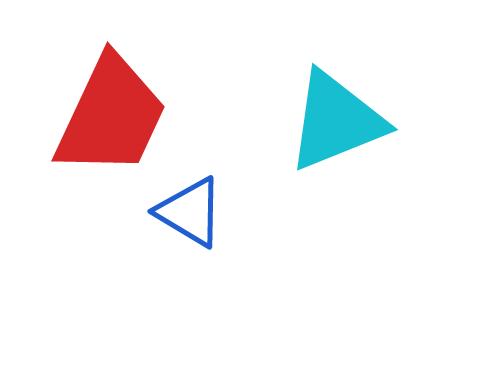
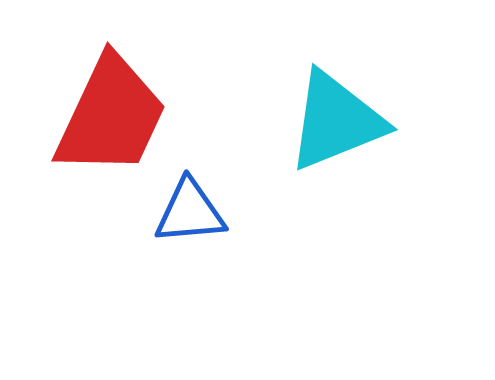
blue triangle: rotated 36 degrees counterclockwise
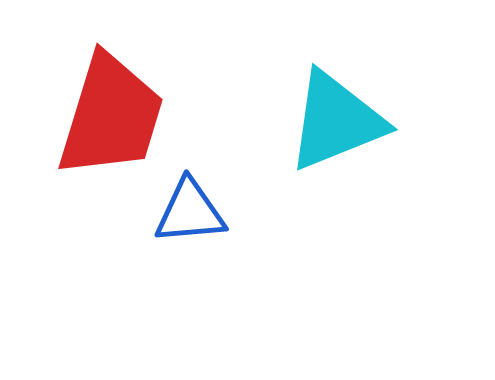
red trapezoid: rotated 8 degrees counterclockwise
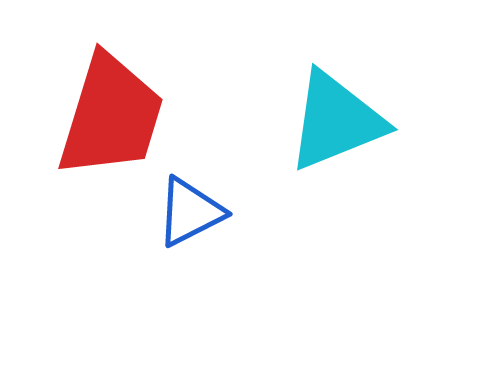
blue triangle: rotated 22 degrees counterclockwise
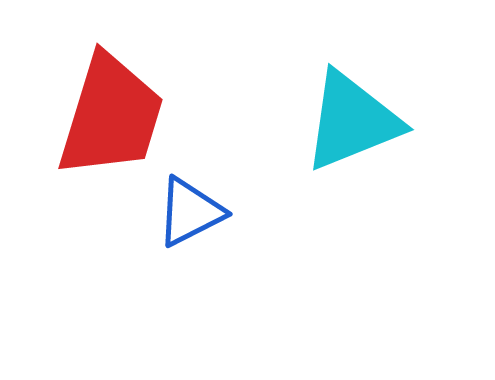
cyan triangle: moved 16 px right
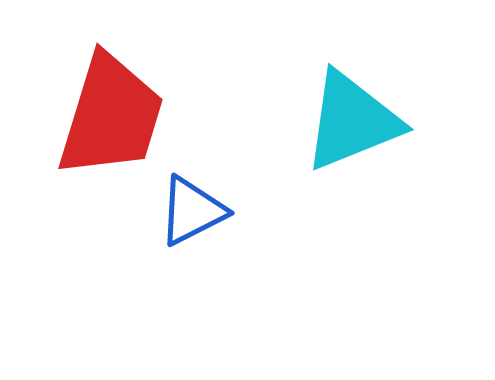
blue triangle: moved 2 px right, 1 px up
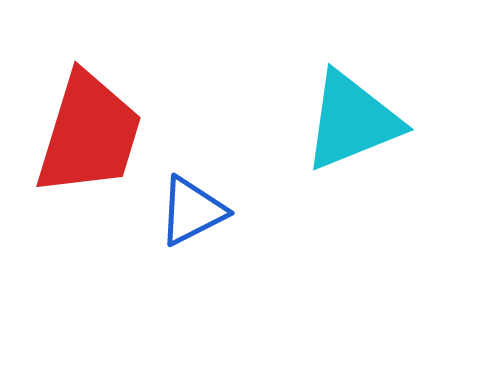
red trapezoid: moved 22 px left, 18 px down
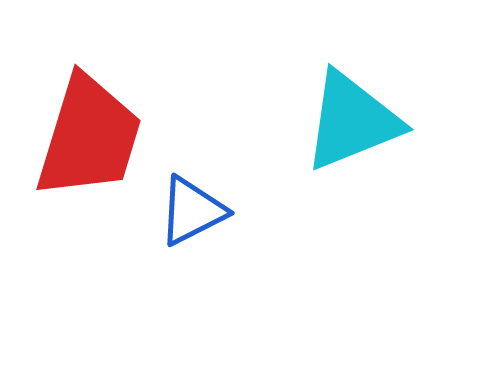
red trapezoid: moved 3 px down
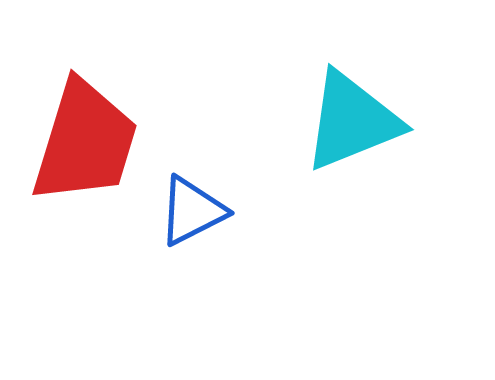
red trapezoid: moved 4 px left, 5 px down
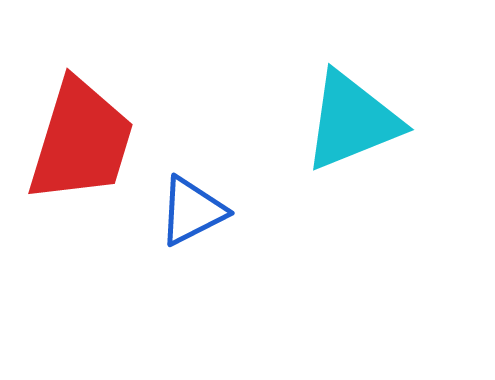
red trapezoid: moved 4 px left, 1 px up
